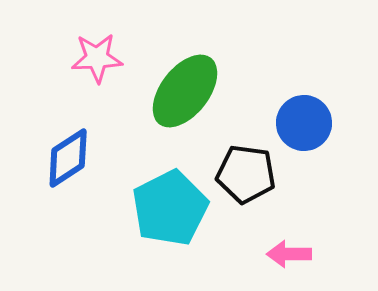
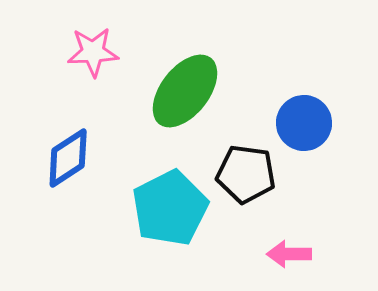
pink star: moved 4 px left, 6 px up
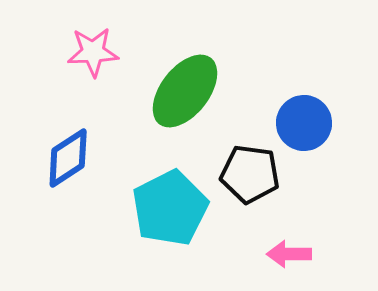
black pentagon: moved 4 px right
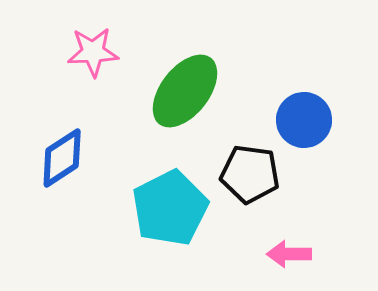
blue circle: moved 3 px up
blue diamond: moved 6 px left
